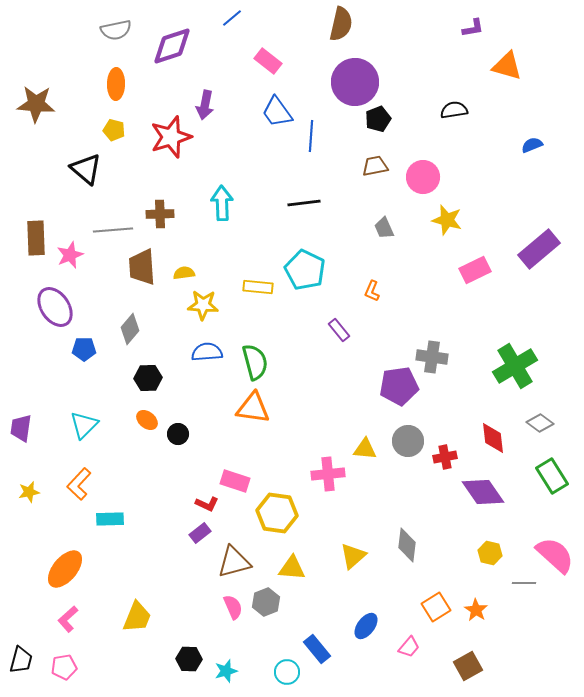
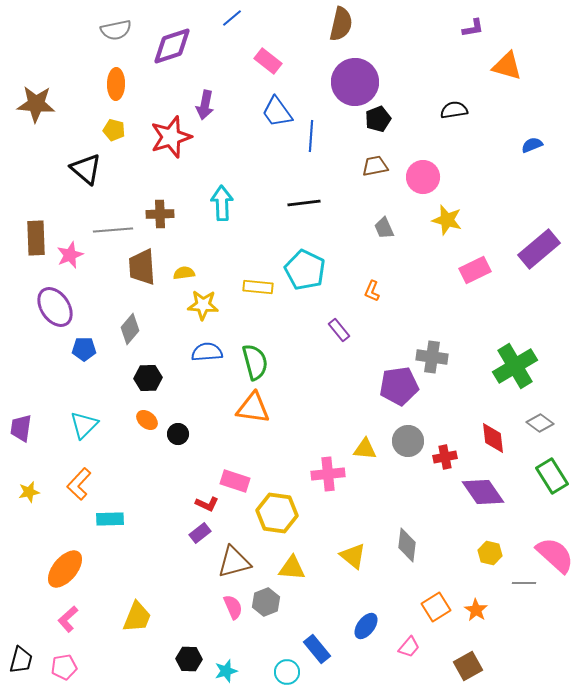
yellow triangle at (353, 556): rotated 40 degrees counterclockwise
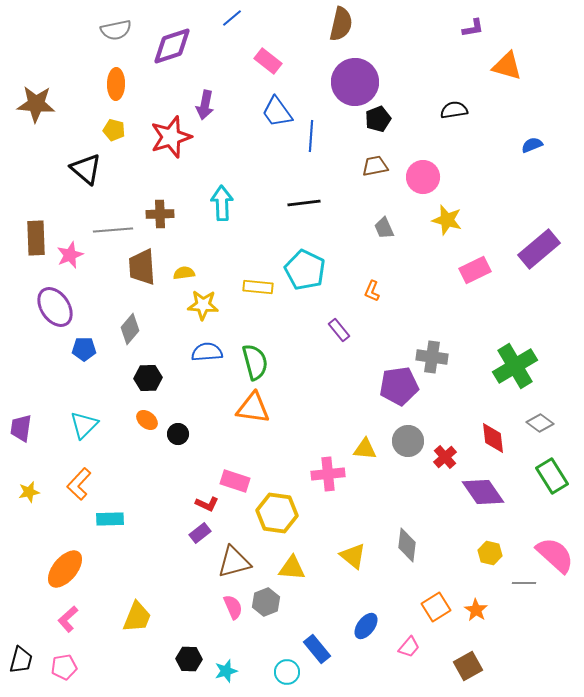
red cross at (445, 457): rotated 30 degrees counterclockwise
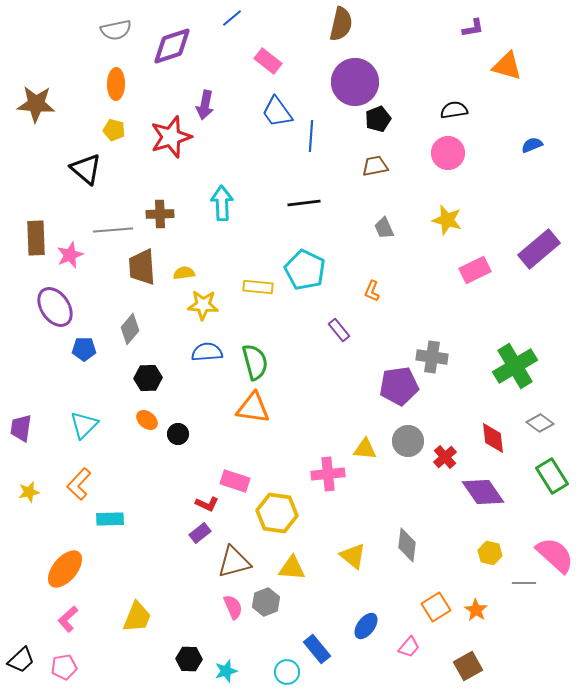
pink circle at (423, 177): moved 25 px right, 24 px up
black trapezoid at (21, 660): rotated 32 degrees clockwise
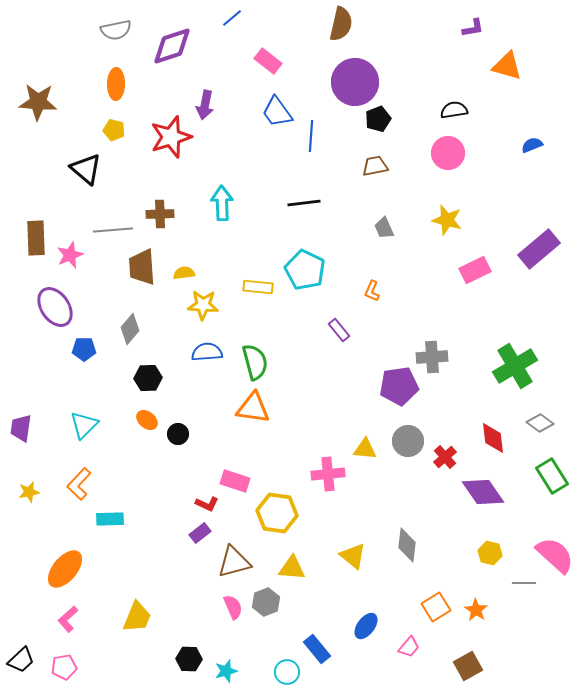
brown star at (36, 104): moved 2 px right, 2 px up
gray cross at (432, 357): rotated 12 degrees counterclockwise
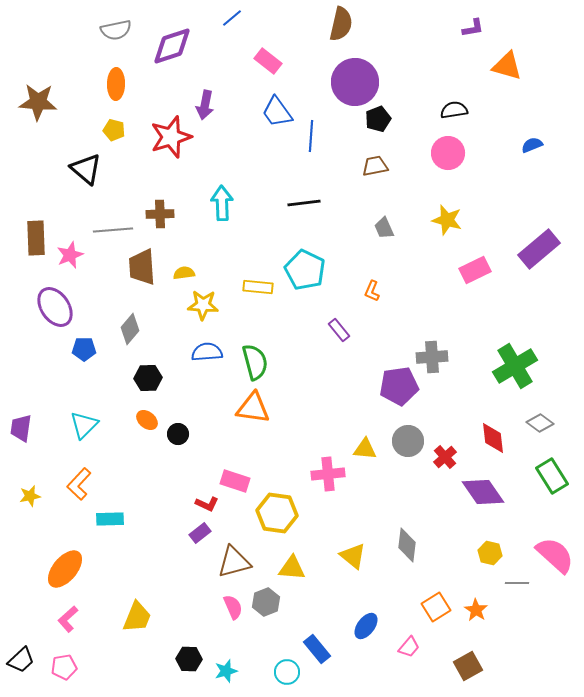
yellow star at (29, 492): moved 1 px right, 4 px down
gray line at (524, 583): moved 7 px left
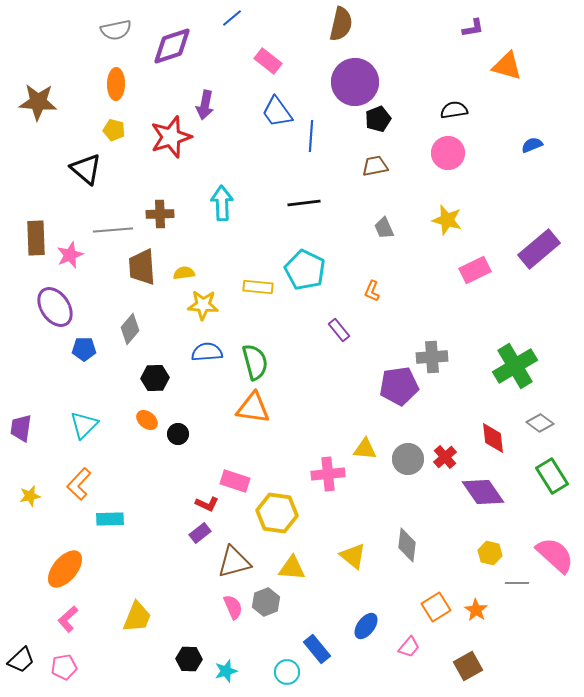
black hexagon at (148, 378): moved 7 px right
gray circle at (408, 441): moved 18 px down
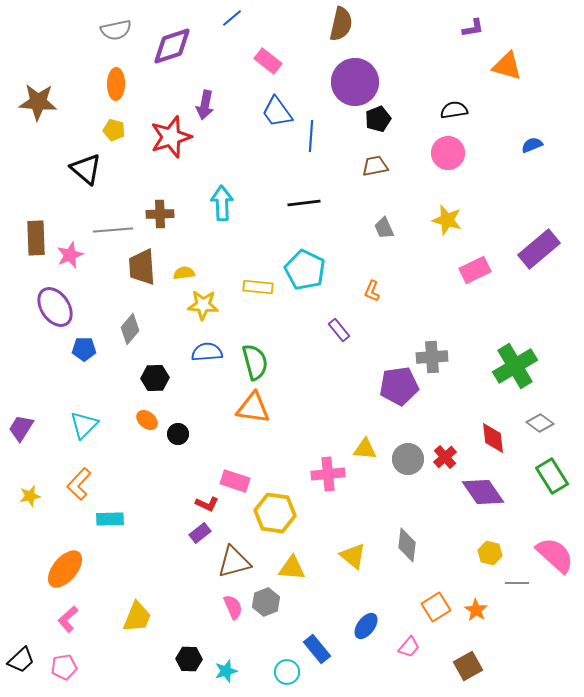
purple trapezoid at (21, 428): rotated 24 degrees clockwise
yellow hexagon at (277, 513): moved 2 px left
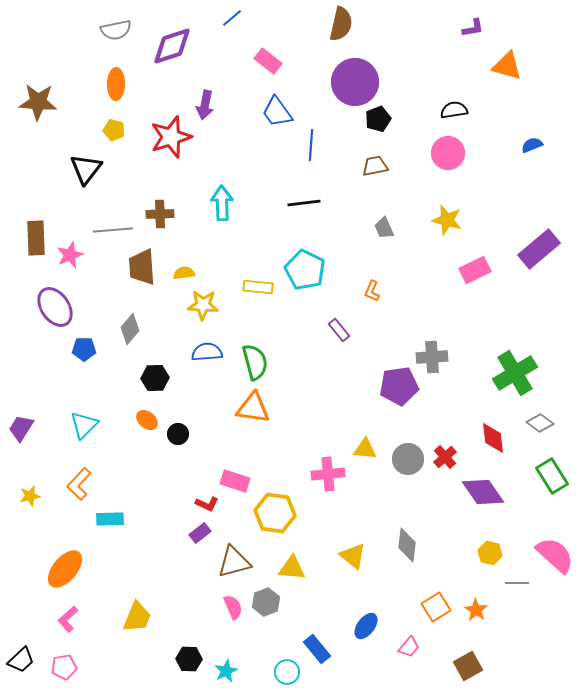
blue line at (311, 136): moved 9 px down
black triangle at (86, 169): rotated 28 degrees clockwise
green cross at (515, 366): moved 7 px down
cyan star at (226, 671): rotated 10 degrees counterclockwise
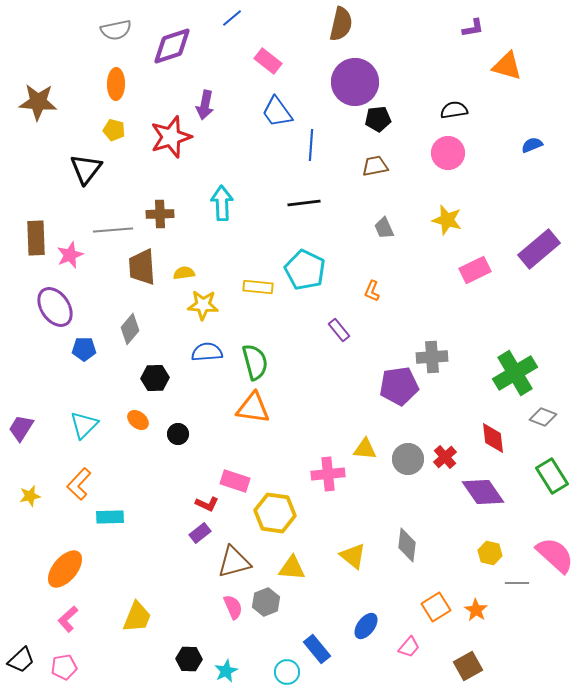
black pentagon at (378, 119): rotated 15 degrees clockwise
orange ellipse at (147, 420): moved 9 px left
gray diamond at (540, 423): moved 3 px right, 6 px up; rotated 16 degrees counterclockwise
cyan rectangle at (110, 519): moved 2 px up
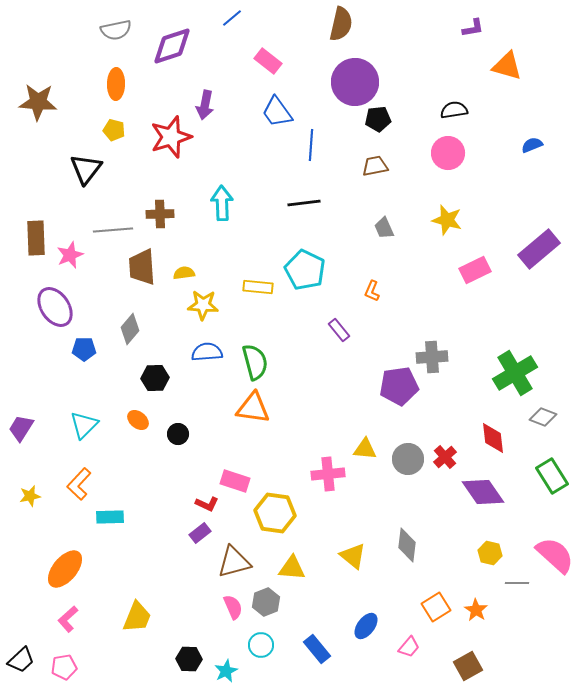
cyan circle at (287, 672): moved 26 px left, 27 px up
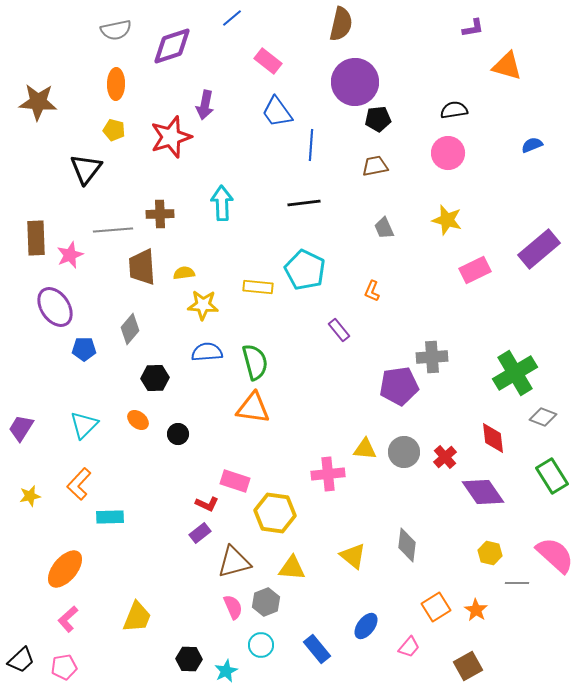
gray circle at (408, 459): moved 4 px left, 7 px up
